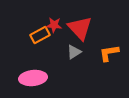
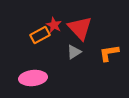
red star: rotated 21 degrees clockwise
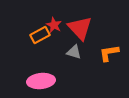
gray triangle: rotated 49 degrees clockwise
pink ellipse: moved 8 px right, 3 px down
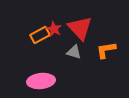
red star: moved 4 px down
orange L-shape: moved 3 px left, 3 px up
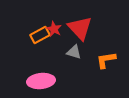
orange L-shape: moved 10 px down
